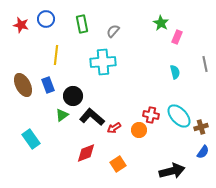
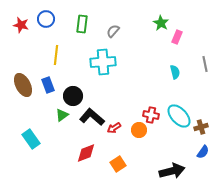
green rectangle: rotated 18 degrees clockwise
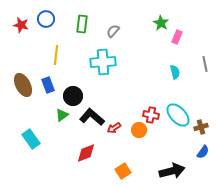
cyan ellipse: moved 1 px left, 1 px up
orange square: moved 5 px right, 7 px down
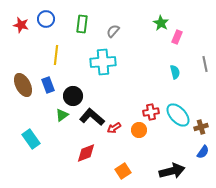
red cross: moved 3 px up; rotated 21 degrees counterclockwise
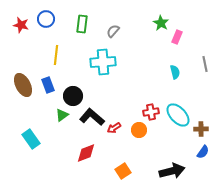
brown cross: moved 2 px down; rotated 16 degrees clockwise
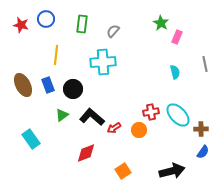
black circle: moved 7 px up
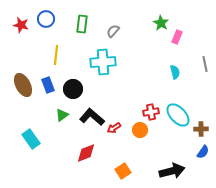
orange circle: moved 1 px right
